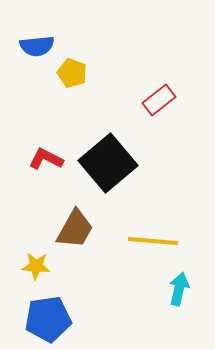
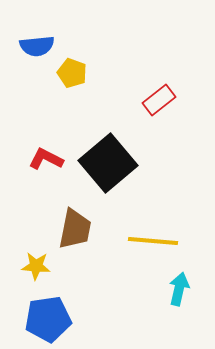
brown trapezoid: rotated 18 degrees counterclockwise
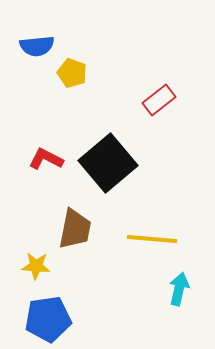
yellow line: moved 1 px left, 2 px up
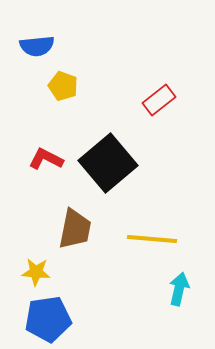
yellow pentagon: moved 9 px left, 13 px down
yellow star: moved 6 px down
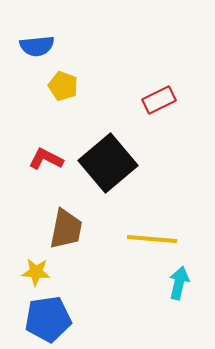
red rectangle: rotated 12 degrees clockwise
brown trapezoid: moved 9 px left
cyan arrow: moved 6 px up
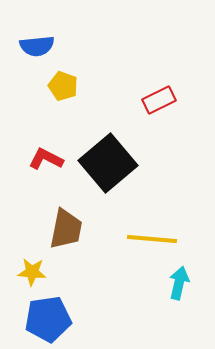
yellow star: moved 4 px left
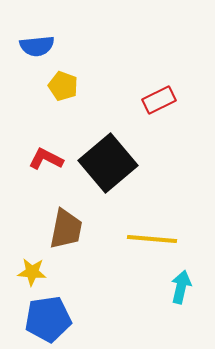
cyan arrow: moved 2 px right, 4 px down
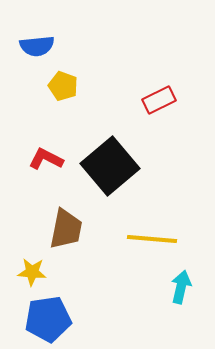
black square: moved 2 px right, 3 px down
